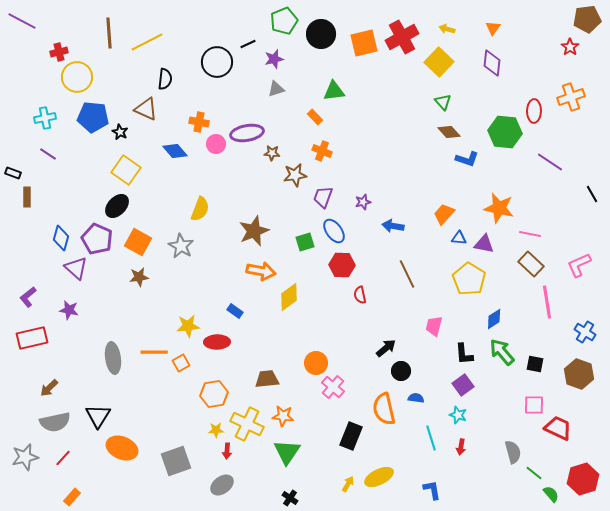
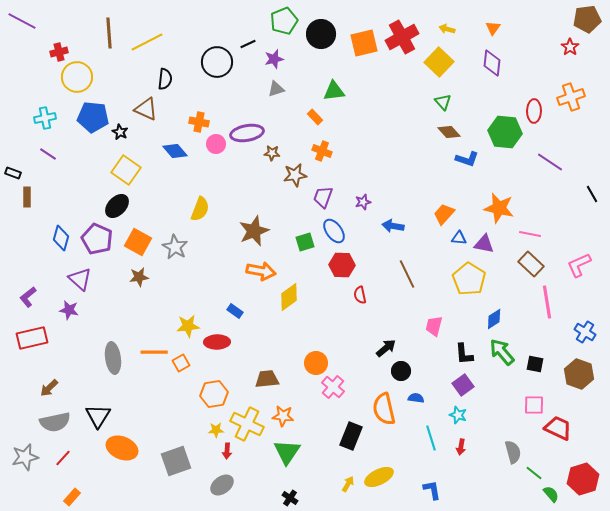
gray star at (181, 246): moved 6 px left, 1 px down
purple triangle at (76, 268): moved 4 px right, 11 px down
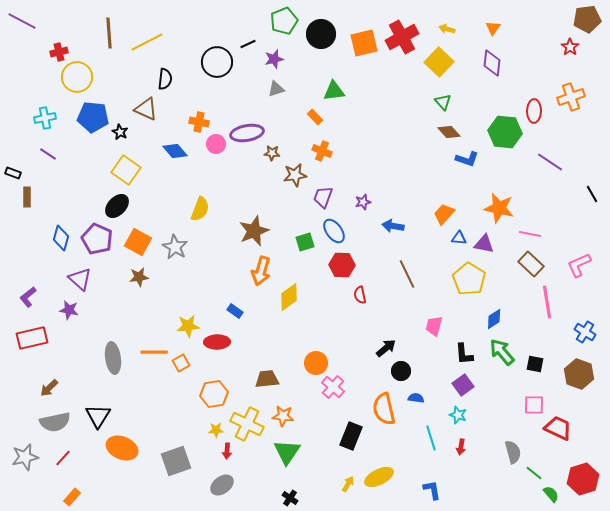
orange arrow at (261, 271): rotated 96 degrees clockwise
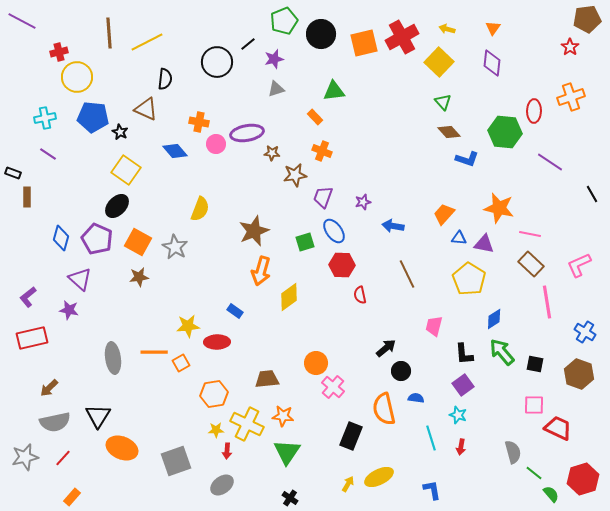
black line at (248, 44): rotated 14 degrees counterclockwise
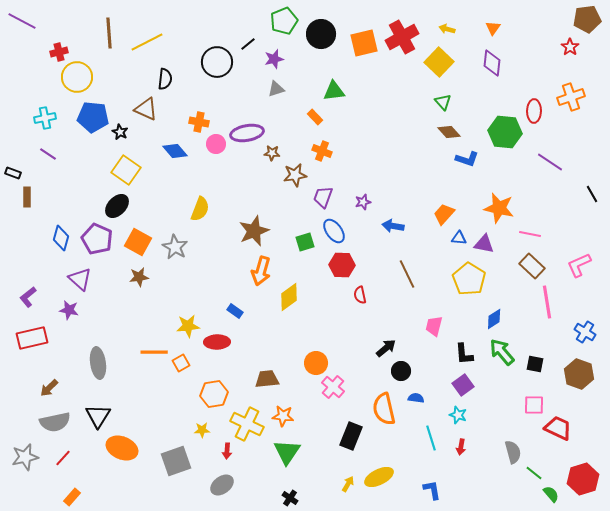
brown rectangle at (531, 264): moved 1 px right, 2 px down
gray ellipse at (113, 358): moved 15 px left, 5 px down
yellow star at (216, 430): moved 14 px left
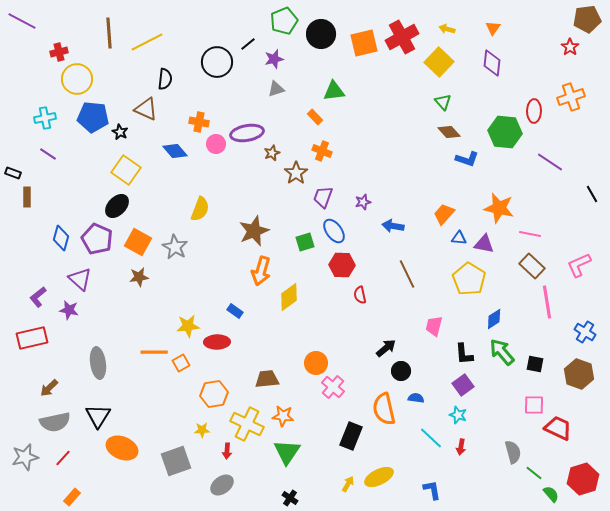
yellow circle at (77, 77): moved 2 px down
brown star at (272, 153): rotated 28 degrees counterclockwise
brown star at (295, 175): moved 1 px right, 2 px up; rotated 25 degrees counterclockwise
purple L-shape at (28, 297): moved 10 px right
cyan line at (431, 438): rotated 30 degrees counterclockwise
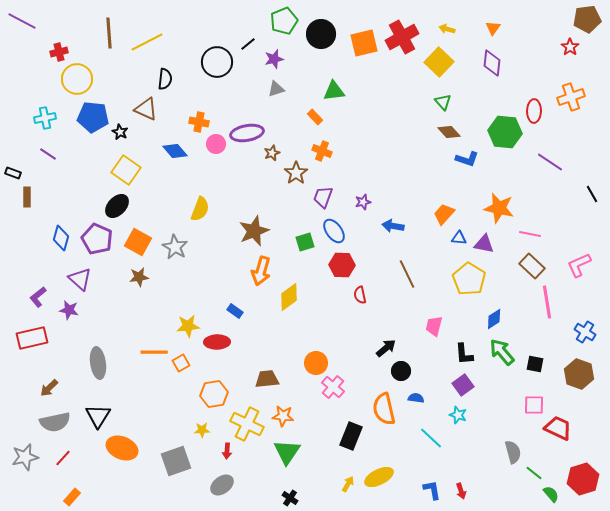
red arrow at (461, 447): moved 44 px down; rotated 28 degrees counterclockwise
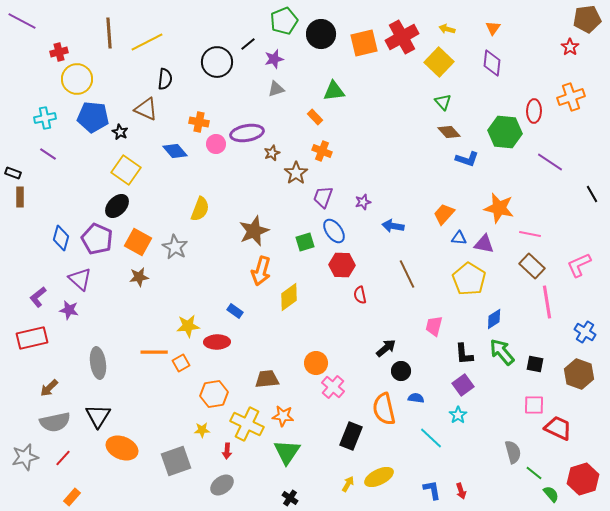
brown rectangle at (27, 197): moved 7 px left
cyan star at (458, 415): rotated 18 degrees clockwise
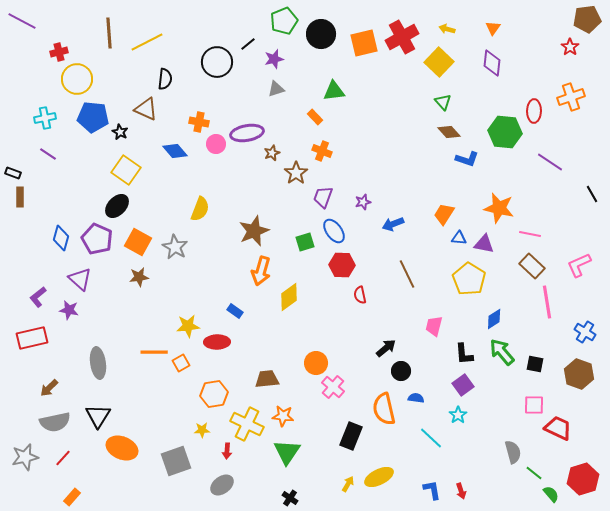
orange trapezoid at (444, 214): rotated 10 degrees counterclockwise
blue arrow at (393, 226): moved 2 px up; rotated 30 degrees counterclockwise
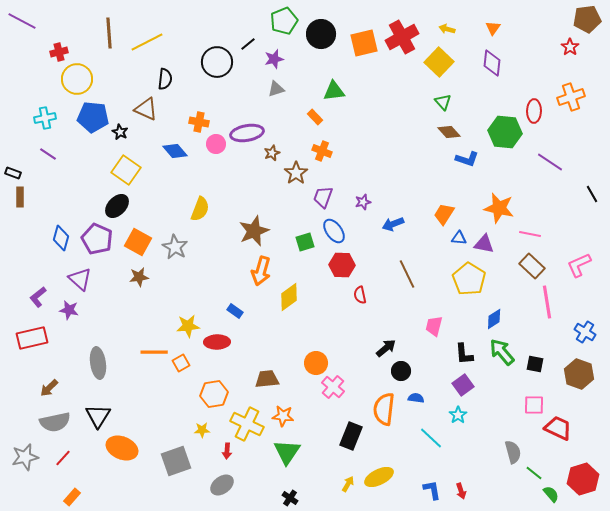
orange semicircle at (384, 409): rotated 20 degrees clockwise
